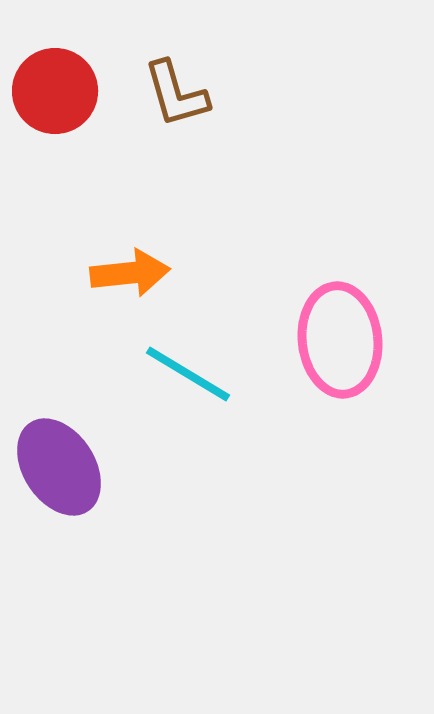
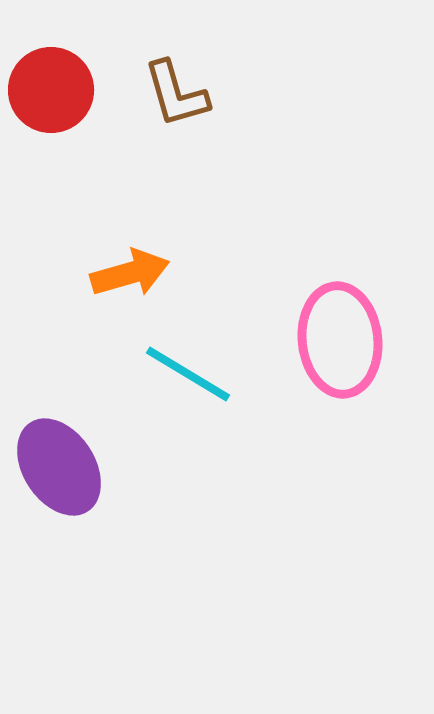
red circle: moved 4 px left, 1 px up
orange arrow: rotated 10 degrees counterclockwise
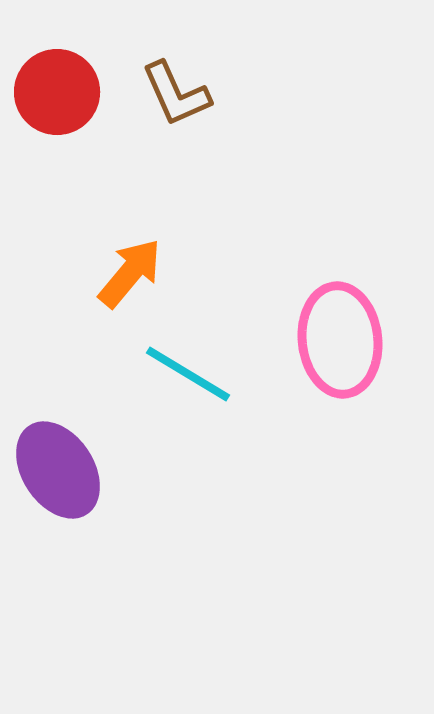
red circle: moved 6 px right, 2 px down
brown L-shape: rotated 8 degrees counterclockwise
orange arrow: rotated 34 degrees counterclockwise
purple ellipse: moved 1 px left, 3 px down
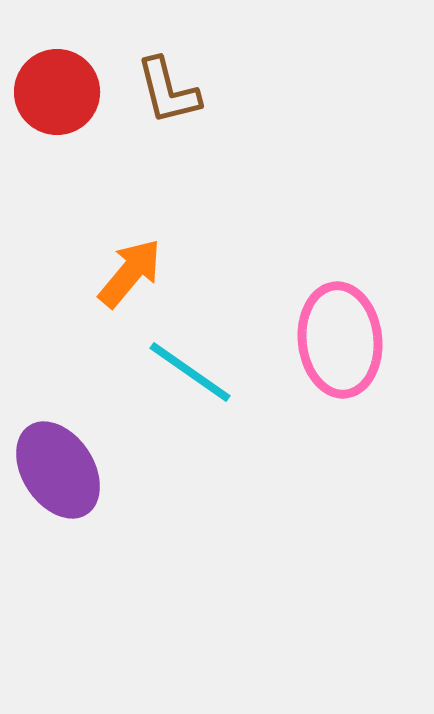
brown L-shape: moved 8 px left, 3 px up; rotated 10 degrees clockwise
cyan line: moved 2 px right, 2 px up; rotated 4 degrees clockwise
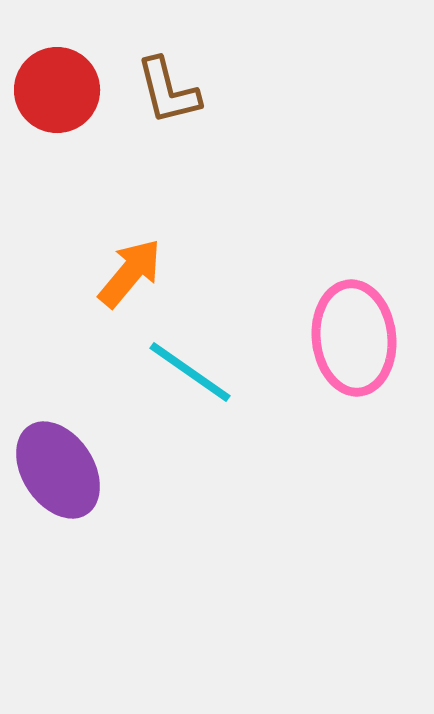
red circle: moved 2 px up
pink ellipse: moved 14 px right, 2 px up
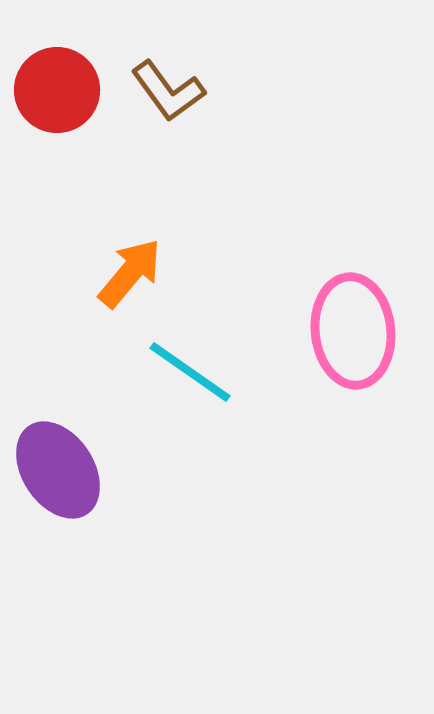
brown L-shape: rotated 22 degrees counterclockwise
pink ellipse: moved 1 px left, 7 px up
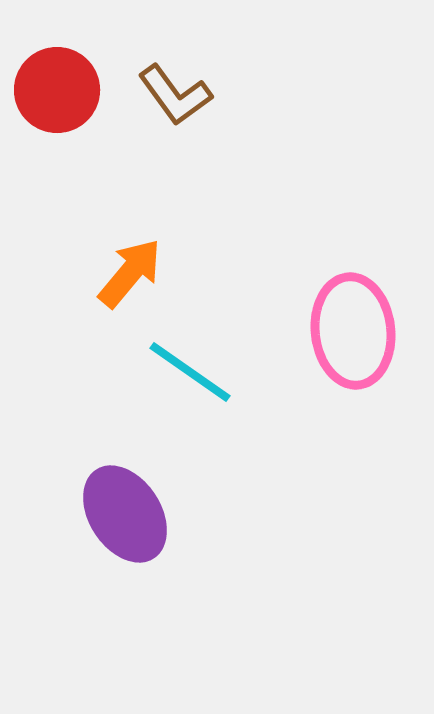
brown L-shape: moved 7 px right, 4 px down
purple ellipse: moved 67 px right, 44 px down
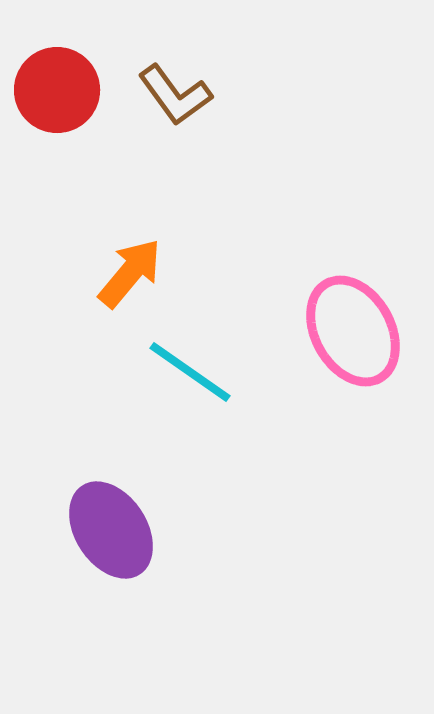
pink ellipse: rotated 23 degrees counterclockwise
purple ellipse: moved 14 px left, 16 px down
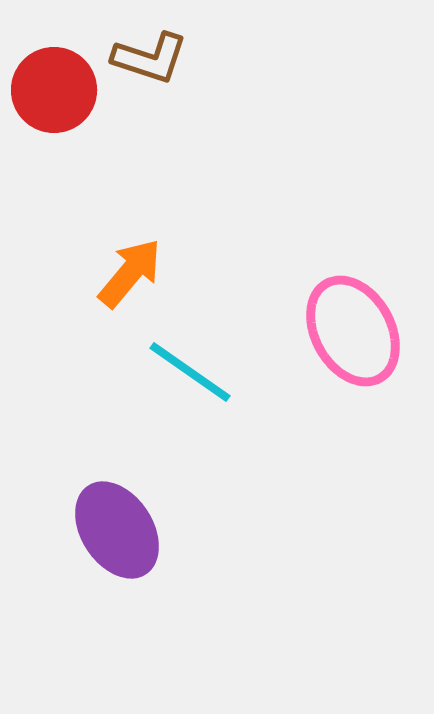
red circle: moved 3 px left
brown L-shape: moved 25 px left, 37 px up; rotated 36 degrees counterclockwise
purple ellipse: moved 6 px right
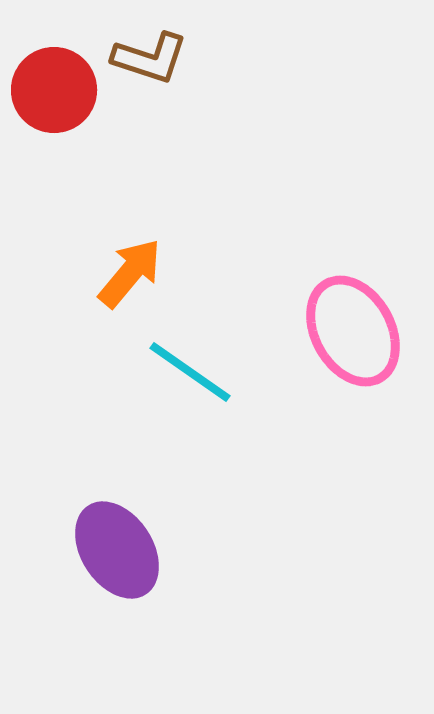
purple ellipse: moved 20 px down
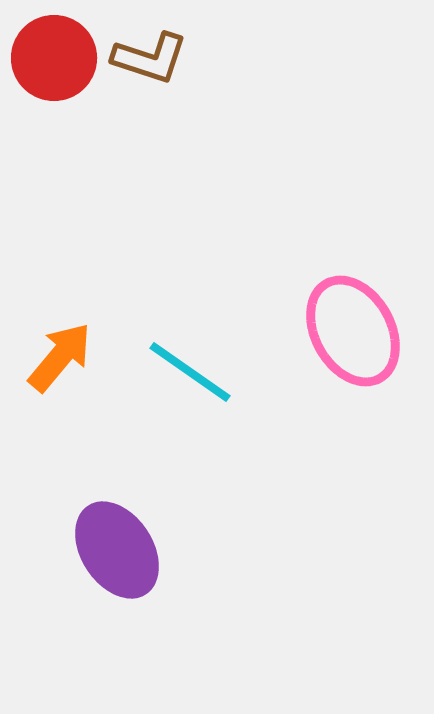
red circle: moved 32 px up
orange arrow: moved 70 px left, 84 px down
